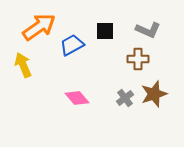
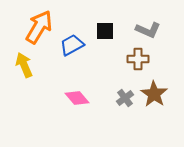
orange arrow: rotated 24 degrees counterclockwise
yellow arrow: moved 1 px right
brown star: rotated 20 degrees counterclockwise
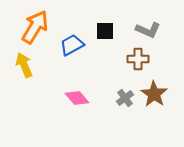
orange arrow: moved 4 px left
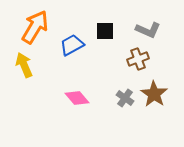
brown cross: rotated 20 degrees counterclockwise
gray cross: rotated 18 degrees counterclockwise
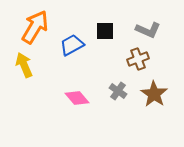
gray cross: moved 7 px left, 7 px up
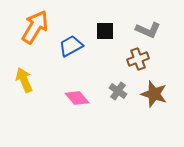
blue trapezoid: moved 1 px left, 1 px down
yellow arrow: moved 15 px down
brown star: rotated 16 degrees counterclockwise
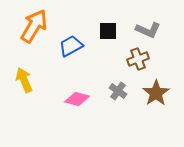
orange arrow: moved 1 px left, 1 px up
black square: moved 3 px right
brown star: moved 2 px right, 1 px up; rotated 20 degrees clockwise
pink diamond: moved 1 px down; rotated 35 degrees counterclockwise
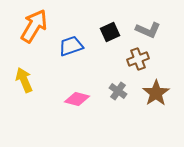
black square: moved 2 px right, 1 px down; rotated 24 degrees counterclockwise
blue trapezoid: rotated 10 degrees clockwise
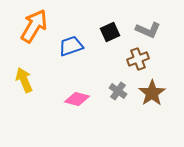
brown star: moved 4 px left
